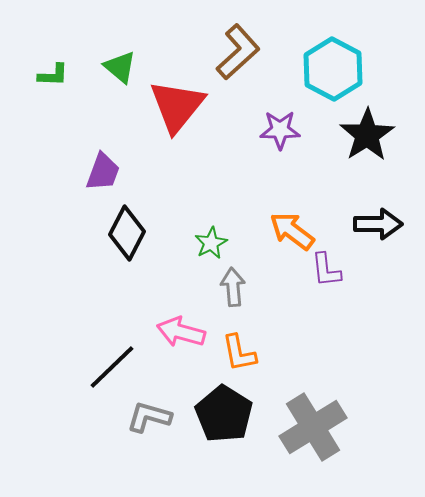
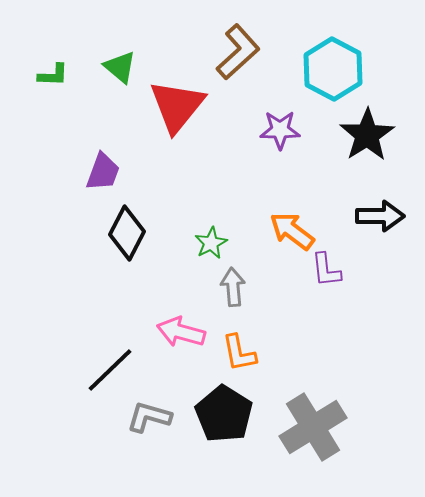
black arrow: moved 2 px right, 8 px up
black line: moved 2 px left, 3 px down
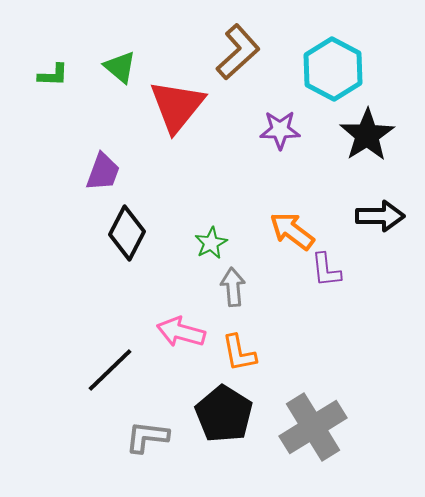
gray L-shape: moved 2 px left, 20 px down; rotated 9 degrees counterclockwise
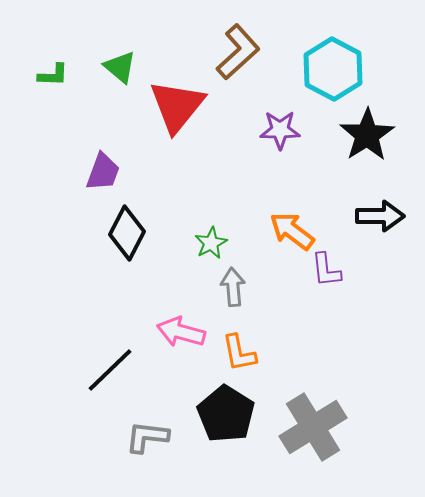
black pentagon: moved 2 px right
